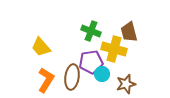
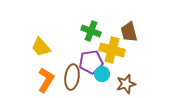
yellow cross: moved 2 px left, 1 px down
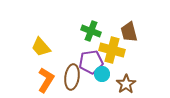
brown star: rotated 18 degrees counterclockwise
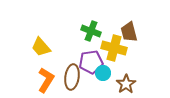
yellow cross: moved 2 px right, 2 px up
cyan circle: moved 1 px right, 1 px up
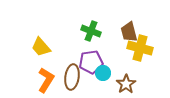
yellow cross: moved 26 px right
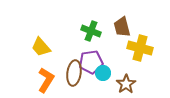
brown trapezoid: moved 7 px left, 5 px up
brown ellipse: moved 2 px right, 4 px up
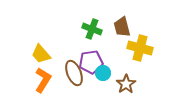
green cross: moved 1 px right, 2 px up
yellow trapezoid: moved 7 px down
brown ellipse: rotated 30 degrees counterclockwise
orange L-shape: moved 3 px left
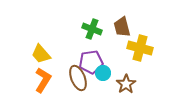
brown ellipse: moved 4 px right, 5 px down
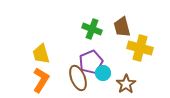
yellow trapezoid: rotated 25 degrees clockwise
purple pentagon: rotated 15 degrees counterclockwise
orange L-shape: moved 2 px left
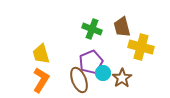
yellow cross: moved 1 px right, 1 px up
brown ellipse: moved 1 px right, 2 px down
brown star: moved 4 px left, 6 px up
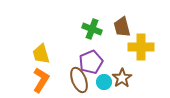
yellow cross: rotated 15 degrees counterclockwise
cyan circle: moved 1 px right, 9 px down
